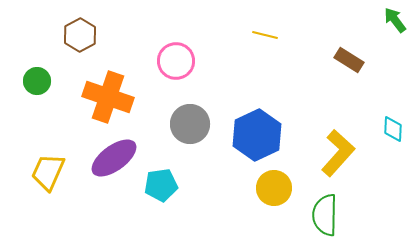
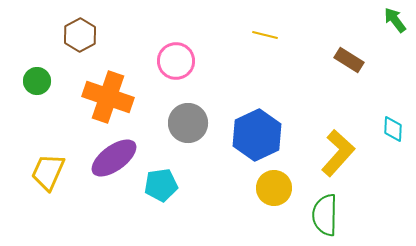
gray circle: moved 2 px left, 1 px up
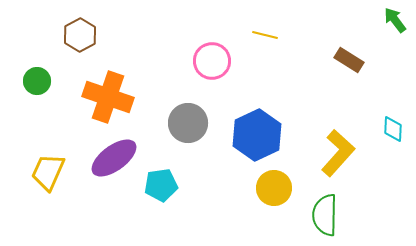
pink circle: moved 36 px right
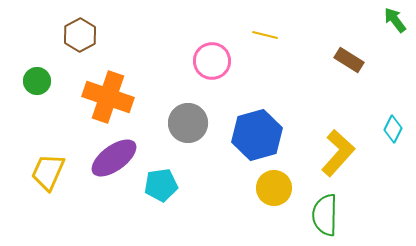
cyan diamond: rotated 24 degrees clockwise
blue hexagon: rotated 9 degrees clockwise
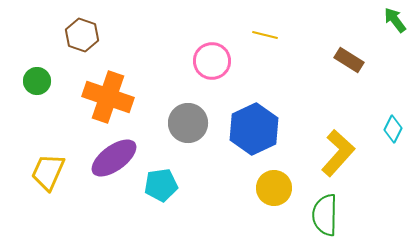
brown hexagon: moved 2 px right; rotated 12 degrees counterclockwise
blue hexagon: moved 3 px left, 6 px up; rotated 9 degrees counterclockwise
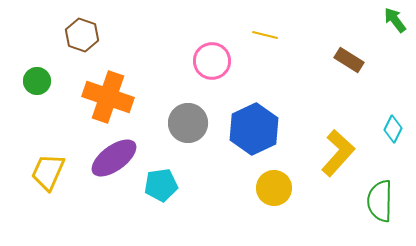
green semicircle: moved 55 px right, 14 px up
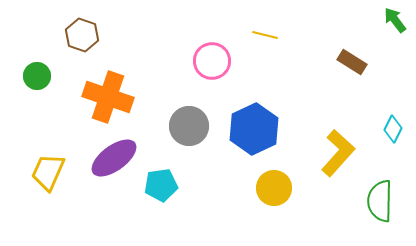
brown rectangle: moved 3 px right, 2 px down
green circle: moved 5 px up
gray circle: moved 1 px right, 3 px down
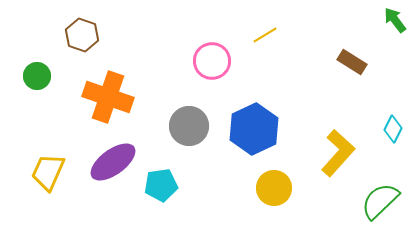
yellow line: rotated 45 degrees counterclockwise
purple ellipse: moved 1 px left, 4 px down
green semicircle: rotated 45 degrees clockwise
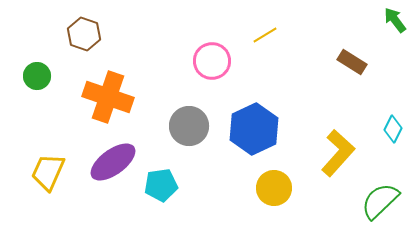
brown hexagon: moved 2 px right, 1 px up
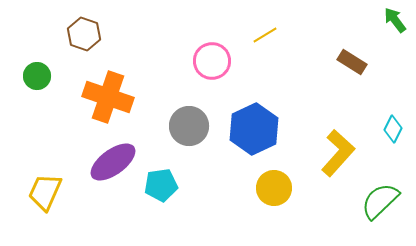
yellow trapezoid: moved 3 px left, 20 px down
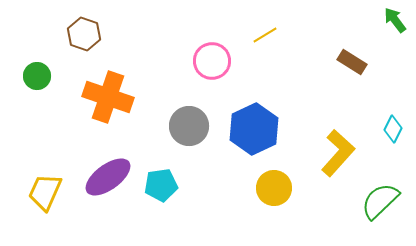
purple ellipse: moved 5 px left, 15 px down
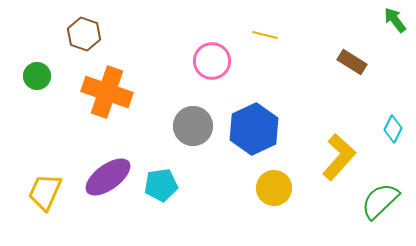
yellow line: rotated 45 degrees clockwise
orange cross: moved 1 px left, 5 px up
gray circle: moved 4 px right
yellow L-shape: moved 1 px right, 4 px down
